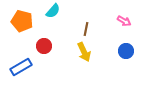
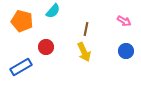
red circle: moved 2 px right, 1 px down
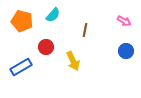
cyan semicircle: moved 4 px down
brown line: moved 1 px left, 1 px down
yellow arrow: moved 11 px left, 9 px down
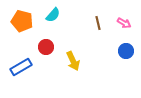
pink arrow: moved 2 px down
brown line: moved 13 px right, 7 px up; rotated 24 degrees counterclockwise
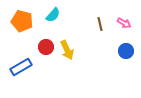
brown line: moved 2 px right, 1 px down
yellow arrow: moved 6 px left, 11 px up
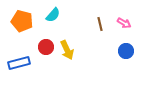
blue rectangle: moved 2 px left, 4 px up; rotated 15 degrees clockwise
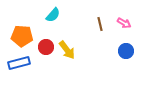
orange pentagon: moved 15 px down; rotated 10 degrees counterclockwise
yellow arrow: rotated 12 degrees counterclockwise
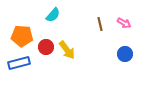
blue circle: moved 1 px left, 3 px down
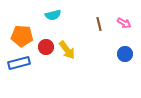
cyan semicircle: rotated 35 degrees clockwise
brown line: moved 1 px left
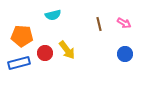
red circle: moved 1 px left, 6 px down
